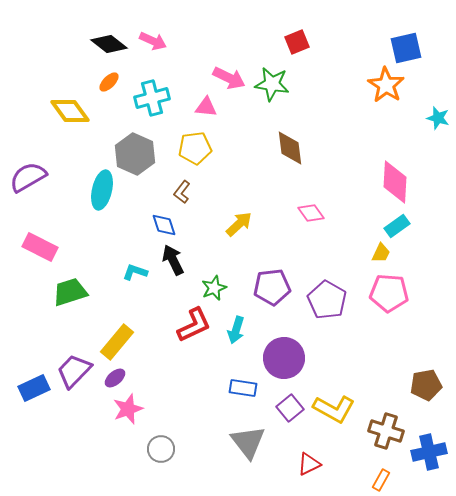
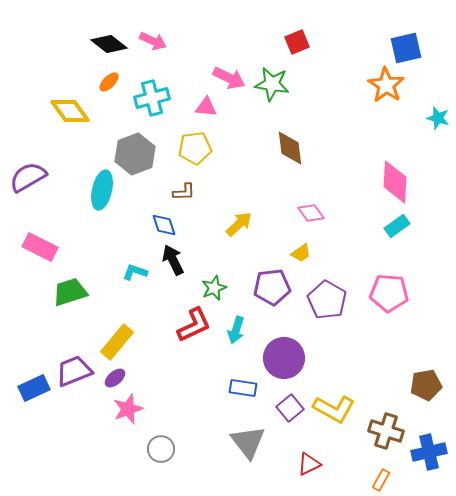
gray hexagon at (135, 154): rotated 15 degrees clockwise
brown L-shape at (182, 192): moved 2 px right; rotated 130 degrees counterclockwise
yellow trapezoid at (381, 253): moved 80 px left; rotated 30 degrees clockwise
purple trapezoid at (74, 371): rotated 24 degrees clockwise
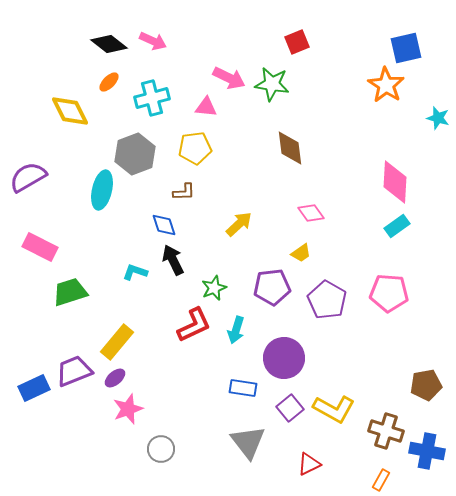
yellow diamond at (70, 111): rotated 9 degrees clockwise
blue cross at (429, 452): moved 2 px left, 1 px up; rotated 24 degrees clockwise
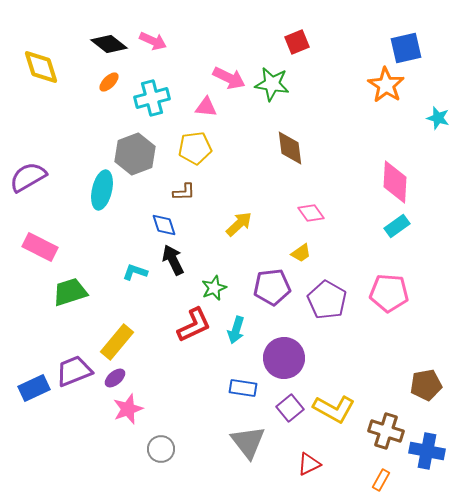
yellow diamond at (70, 111): moved 29 px left, 44 px up; rotated 9 degrees clockwise
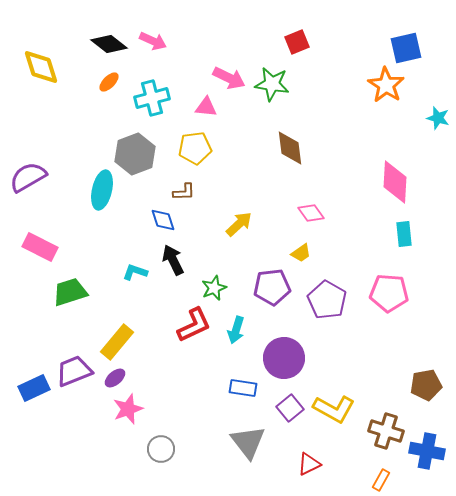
blue diamond at (164, 225): moved 1 px left, 5 px up
cyan rectangle at (397, 226): moved 7 px right, 8 px down; rotated 60 degrees counterclockwise
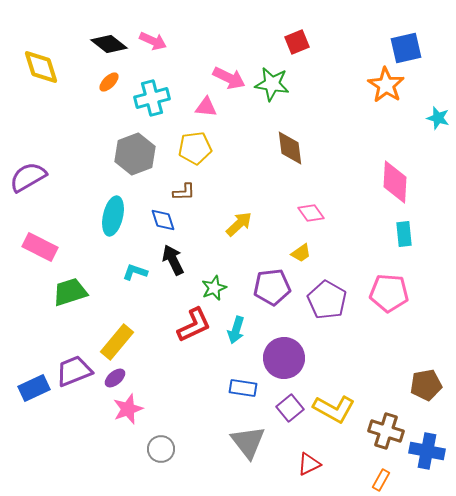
cyan ellipse at (102, 190): moved 11 px right, 26 px down
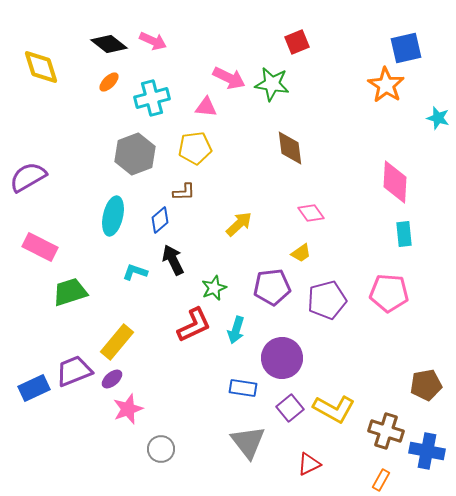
blue diamond at (163, 220): moved 3 px left; rotated 68 degrees clockwise
purple pentagon at (327, 300): rotated 27 degrees clockwise
purple circle at (284, 358): moved 2 px left
purple ellipse at (115, 378): moved 3 px left, 1 px down
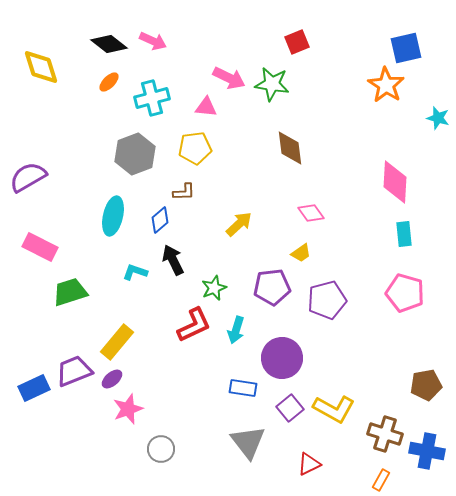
pink pentagon at (389, 293): moved 16 px right; rotated 12 degrees clockwise
brown cross at (386, 431): moved 1 px left, 3 px down
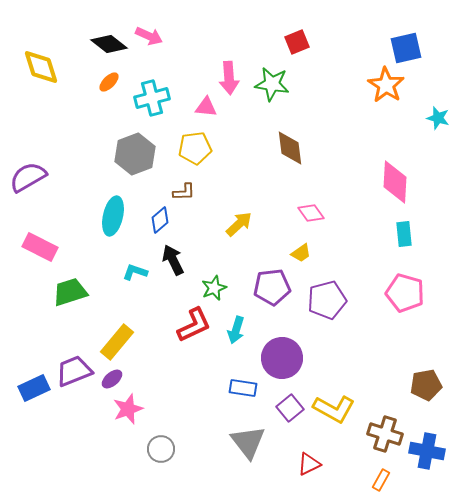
pink arrow at (153, 41): moved 4 px left, 5 px up
pink arrow at (229, 78): rotated 60 degrees clockwise
